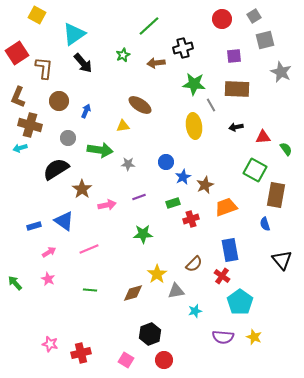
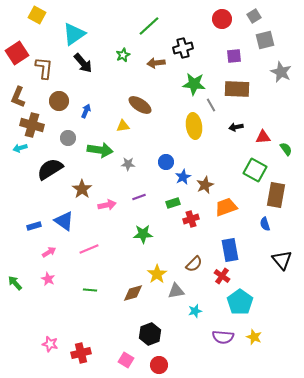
brown cross at (30, 125): moved 2 px right
black semicircle at (56, 169): moved 6 px left
red circle at (164, 360): moved 5 px left, 5 px down
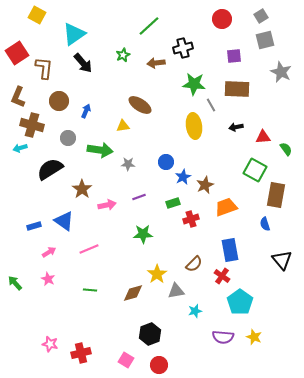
gray square at (254, 16): moved 7 px right
